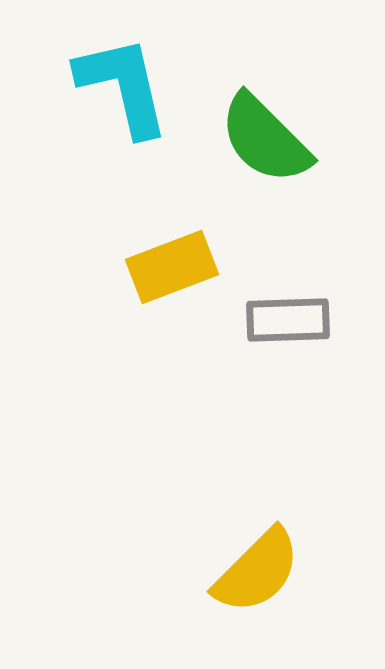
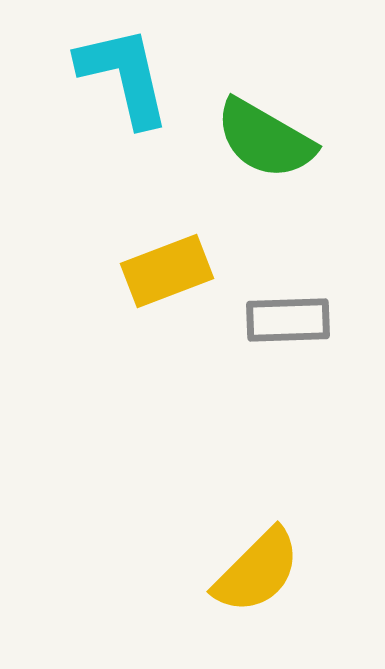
cyan L-shape: moved 1 px right, 10 px up
green semicircle: rotated 15 degrees counterclockwise
yellow rectangle: moved 5 px left, 4 px down
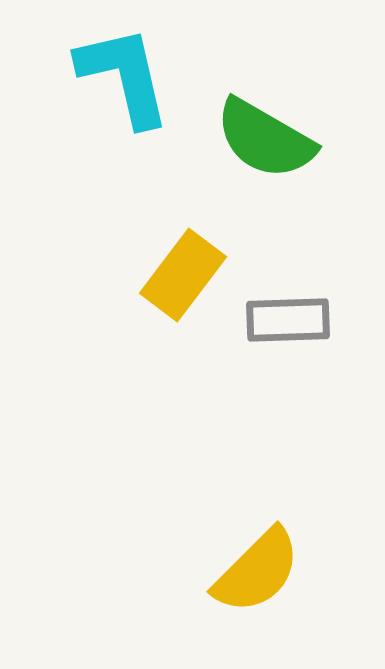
yellow rectangle: moved 16 px right, 4 px down; rotated 32 degrees counterclockwise
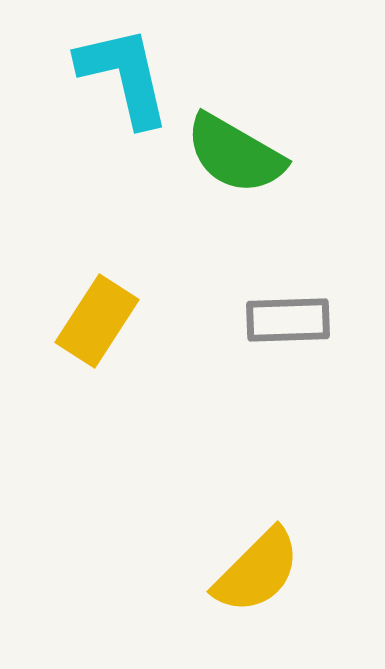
green semicircle: moved 30 px left, 15 px down
yellow rectangle: moved 86 px left, 46 px down; rotated 4 degrees counterclockwise
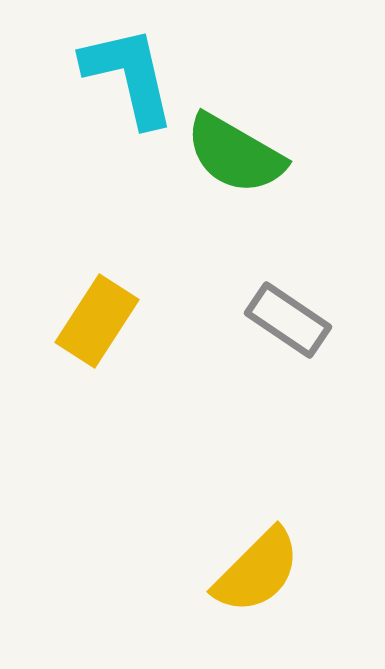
cyan L-shape: moved 5 px right
gray rectangle: rotated 36 degrees clockwise
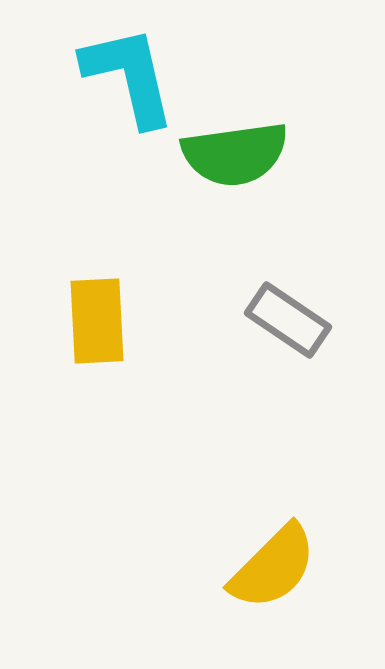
green semicircle: rotated 38 degrees counterclockwise
yellow rectangle: rotated 36 degrees counterclockwise
yellow semicircle: moved 16 px right, 4 px up
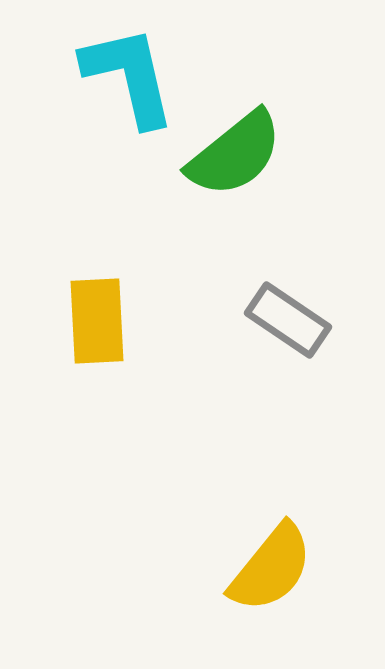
green semicircle: rotated 31 degrees counterclockwise
yellow semicircle: moved 2 px left, 1 px down; rotated 6 degrees counterclockwise
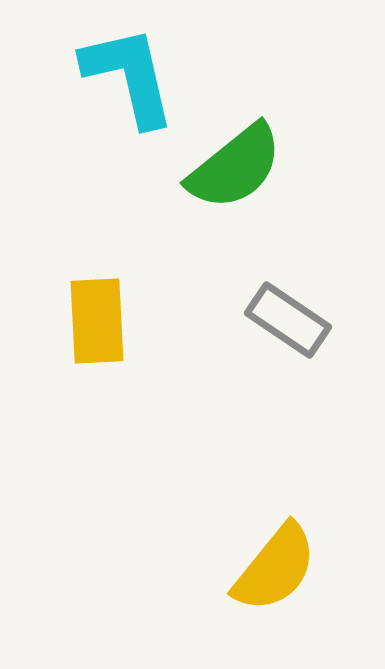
green semicircle: moved 13 px down
yellow semicircle: moved 4 px right
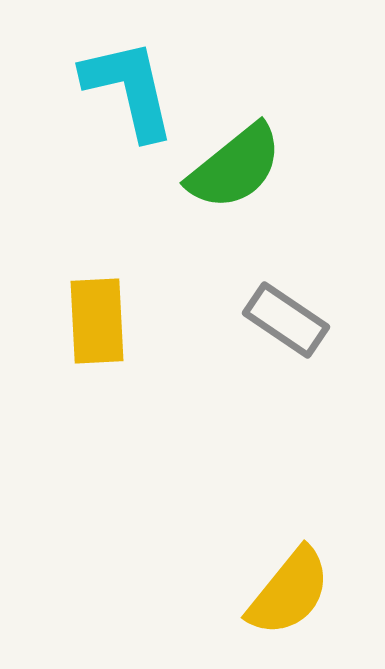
cyan L-shape: moved 13 px down
gray rectangle: moved 2 px left
yellow semicircle: moved 14 px right, 24 px down
